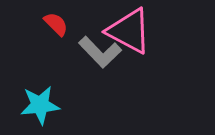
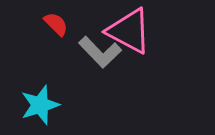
cyan star: rotated 12 degrees counterclockwise
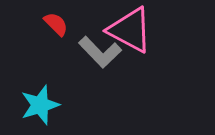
pink triangle: moved 1 px right, 1 px up
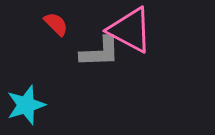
gray L-shape: rotated 48 degrees counterclockwise
cyan star: moved 14 px left
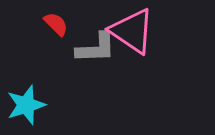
pink triangle: moved 2 px right, 1 px down; rotated 6 degrees clockwise
gray L-shape: moved 4 px left, 4 px up
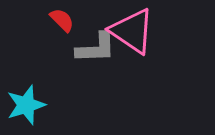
red semicircle: moved 6 px right, 4 px up
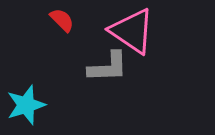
gray L-shape: moved 12 px right, 19 px down
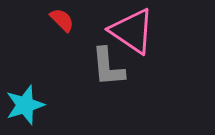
gray L-shape: rotated 87 degrees clockwise
cyan star: moved 1 px left
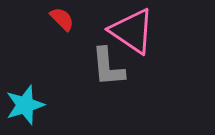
red semicircle: moved 1 px up
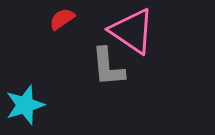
red semicircle: rotated 80 degrees counterclockwise
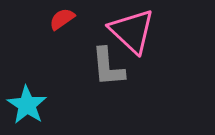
pink triangle: rotated 9 degrees clockwise
cyan star: moved 2 px right; rotated 21 degrees counterclockwise
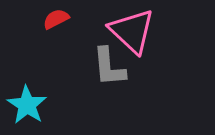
red semicircle: moved 6 px left; rotated 8 degrees clockwise
gray L-shape: moved 1 px right
